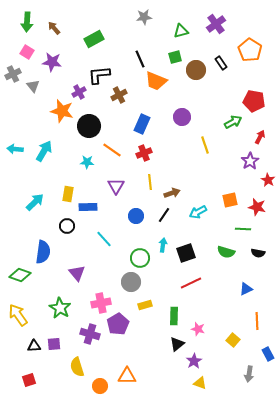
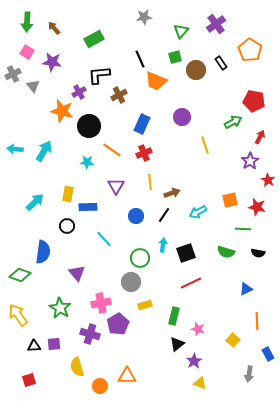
green triangle at (181, 31): rotated 35 degrees counterclockwise
green rectangle at (174, 316): rotated 12 degrees clockwise
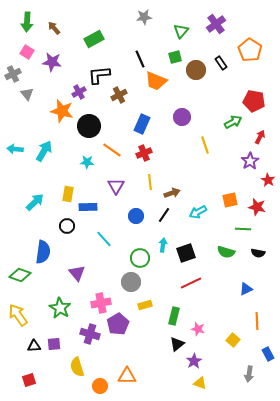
gray triangle at (33, 86): moved 6 px left, 8 px down
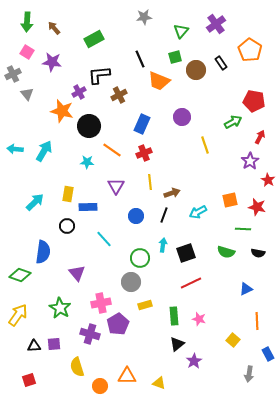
orange trapezoid at (156, 81): moved 3 px right
black line at (164, 215): rotated 14 degrees counterclockwise
yellow arrow at (18, 315): rotated 70 degrees clockwise
green rectangle at (174, 316): rotated 18 degrees counterclockwise
pink star at (198, 329): moved 1 px right, 10 px up
yellow triangle at (200, 383): moved 41 px left
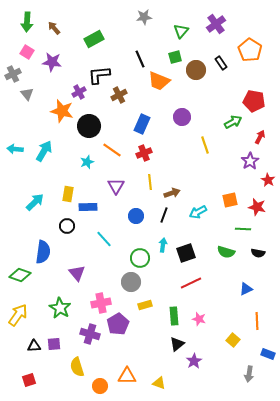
cyan star at (87, 162): rotated 24 degrees counterclockwise
blue rectangle at (268, 354): rotated 40 degrees counterclockwise
